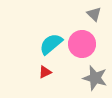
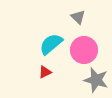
gray triangle: moved 16 px left, 3 px down
pink circle: moved 2 px right, 6 px down
gray star: moved 1 px right, 2 px down
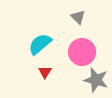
cyan semicircle: moved 11 px left
pink circle: moved 2 px left, 2 px down
red triangle: rotated 32 degrees counterclockwise
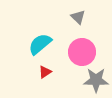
red triangle: rotated 24 degrees clockwise
gray star: rotated 15 degrees counterclockwise
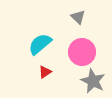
gray star: moved 3 px left, 1 px down; rotated 25 degrees clockwise
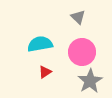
cyan semicircle: rotated 30 degrees clockwise
gray star: moved 3 px left; rotated 15 degrees clockwise
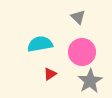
red triangle: moved 5 px right, 2 px down
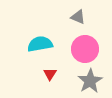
gray triangle: rotated 21 degrees counterclockwise
pink circle: moved 3 px right, 3 px up
red triangle: rotated 24 degrees counterclockwise
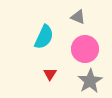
cyan semicircle: moved 4 px right, 7 px up; rotated 125 degrees clockwise
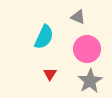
pink circle: moved 2 px right
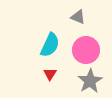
cyan semicircle: moved 6 px right, 8 px down
pink circle: moved 1 px left, 1 px down
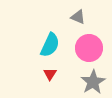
pink circle: moved 3 px right, 2 px up
gray star: moved 3 px right, 1 px down
